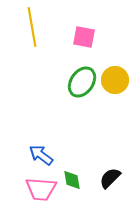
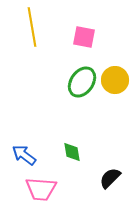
blue arrow: moved 17 px left
green diamond: moved 28 px up
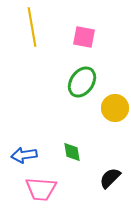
yellow circle: moved 28 px down
blue arrow: rotated 45 degrees counterclockwise
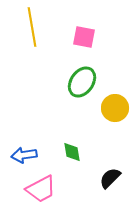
pink trapezoid: rotated 32 degrees counterclockwise
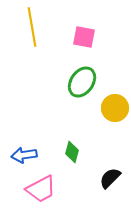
green diamond: rotated 25 degrees clockwise
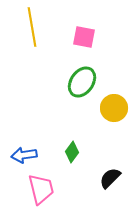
yellow circle: moved 1 px left
green diamond: rotated 20 degrees clockwise
pink trapezoid: rotated 76 degrees counterclockwise
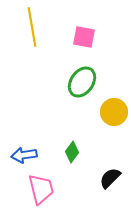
yellow circle: moved 4 px down
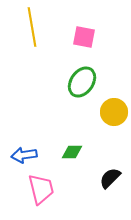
green diamond: rotated 55 degrees clockwise
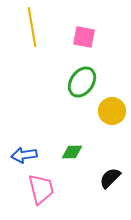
yellow circle: moved 2 px left, 1 px up
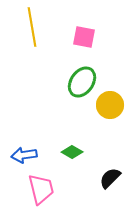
yellow circle: moved 2 px left, 6 px up
green diamond: rotated 30 degrees clockwise
